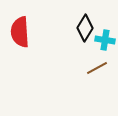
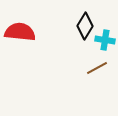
black diamond: moved 2 px up
red semicircle: rotated 100 degrees clockwise
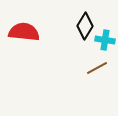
red semicircle: moved 4 px right
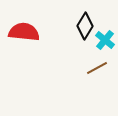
cyan cross: rotated 30 degrees clockwise
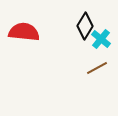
cyan cross: moved 4 px left, 1 px up
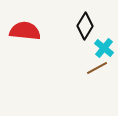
red semicircle: moved 1 px right, 1 px up
cyan cross: moved 3 px right, 9 px down
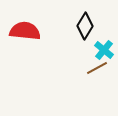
cyan cross: moved 2 px down
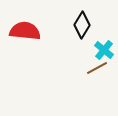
black diamond: moved 3 px left, 1 px up
